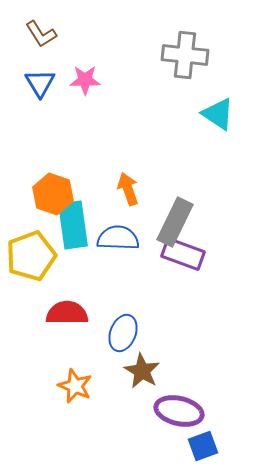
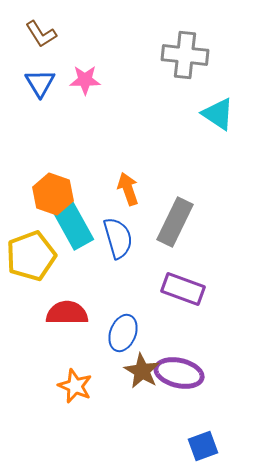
cyan rectangle: rotated 21 degrees counterclockwise
blue semicircle: rotated 72 degrees clockwise
purple rectangle: moved 35 px down
purple ellipse: moved 38 px up
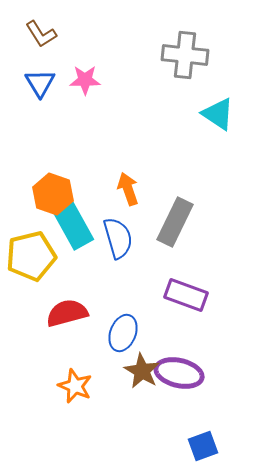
yellow pentagon: rotated 6 degrees clockwise
purple rectangle: moved 3 px right, 6 px down
red semicircle: rotated 15 degrees counterclockwise
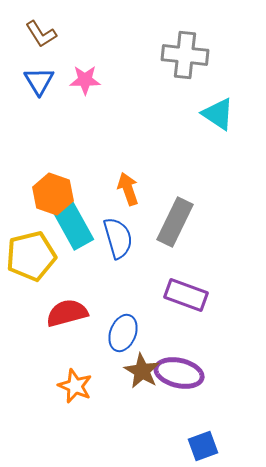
blue triangle: moved 1 px left, 2 px up
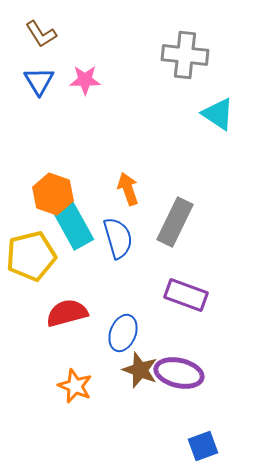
brown star: moved 2 px left, 1 px up; rotated 9 degrees counterclockwise
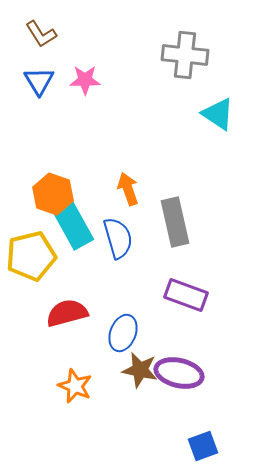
gray rectangle: rotated 39 degrees counterclockwise
brown star: rotated 9 degrees counterclockwise
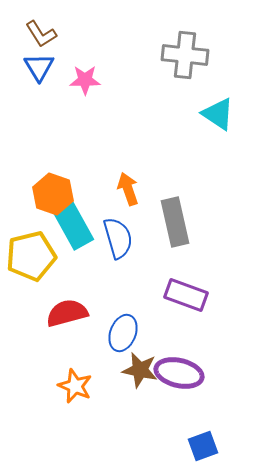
blue triangle: moved 14 px up
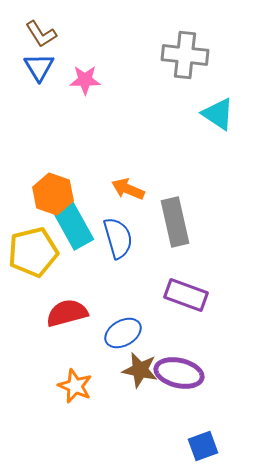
orange arrow: rotated 48 degrees counterclockwise
yellow pentagon: moved 2 px right, 4 px up
blue ellipse: rotated 39 degrees clockwise
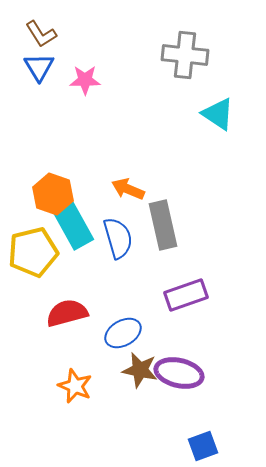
gray rectangle: moved 12 px left, 3 px down
purple rectangle: rotated 39 degrees counterclockwise
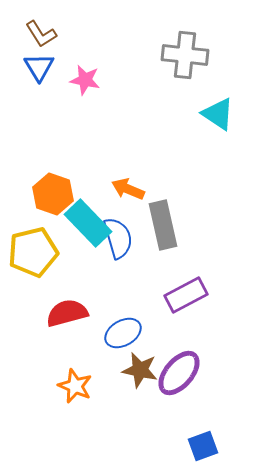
pink star: rotated 12 degrees clockwise
cyan rectangle: moved 15 px right, 2 px up; rotated 15 degrees counterclockwise
purple rectangle: rotated 9 degrees counterclockwise
purple ellipse: rotated 63 degrees counterclockwise
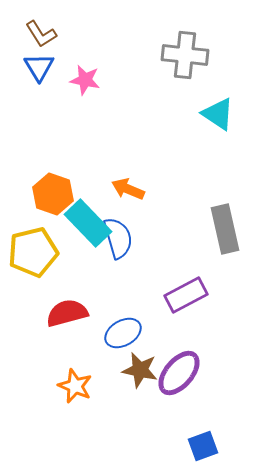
gray rectangle: moved 62 px right, 4 px down
